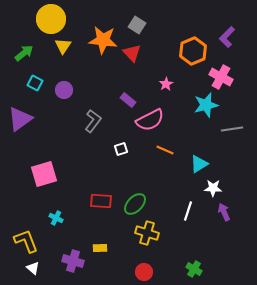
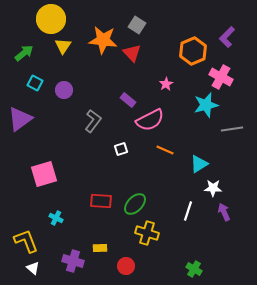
red circle: moved 18 px left, 6 px up
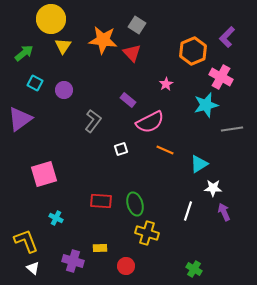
pink semicircle: moved 2 px down
green ellipse: rotated 60 degrees counterclockwise
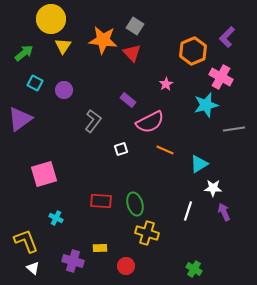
gray square: moved 2 px left, 1 px down
gray line: moved 2 px right
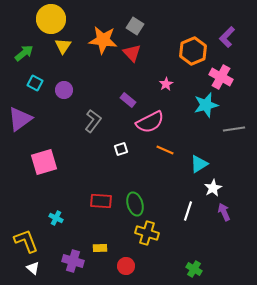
pink square: moved 12 px up
white star: rotated 30 degrees counterclockwise
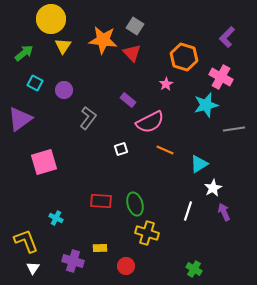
orange hexagon: moved 9 px left, 6 px down; rotated 20 degrees counterclockwise
gray L-shape: moved 5 px left, 3 px up
white triangle: rotated 24 degrees clockwise
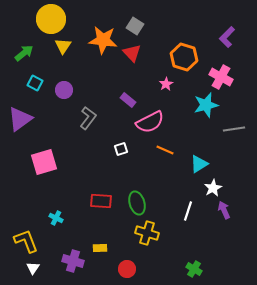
green ellipse: moved 2 px right, 1 px up
purple arrow: moved 2 px up
red circle: moved 1 px right, 3 px down
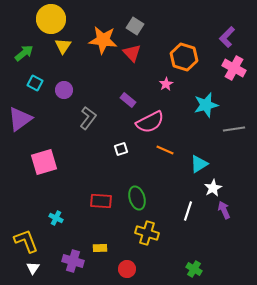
pink cross: moved 13 px right, 9 px up
green ellipse: moved 5 px up
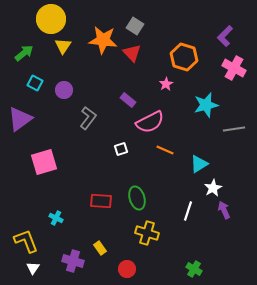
purple L-shape: moved 2 px left, 1 px up
yellow rectangle: rotated 56 degrees clockwise
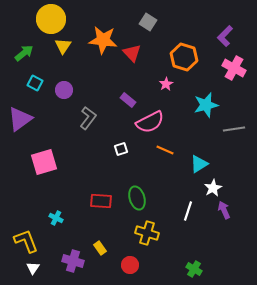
gray square: moved 13 px right, 4 px up
red circle: moved 3 px right, 4 px up
